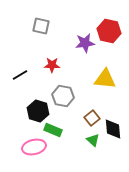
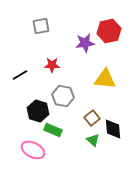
gray square: rotated 24 degrees counterclockwise
red hexagon: rotated 25 degrees counterclockwise
pink ellipse: moved 1 px left, 3 px down; rotated 40 degrees clockwise
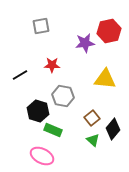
black diamond: rotated 45 degrees clockwise
pink ellipse: moved 9 px right, 6 px down
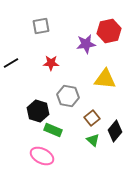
purple star: moved 1 px right, 1 px down
red star: moved 1 px left, 2 px up
black line: moved 9 px left, 12 px up
gray hexagon: moved 5 px right
black diamond: moved 2 px right, 2 px down
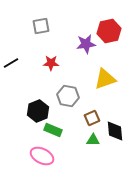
yellow triangle: rotated 25 degrees counterclockwise
black hexagon: rotated 20 degrees clockwise
brown square: rotated 14 degrees clockwise
black diamond: rotated 45 degrees counterclockwise
green triangle: rotated 40 degrees counterclockwise
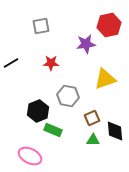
red hexagon: moved 6 px up
pink ellipse: moved 12 px left
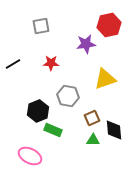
black line: moved 2 px right, 1 px down
black diamond: moved 1 px left, 1 px up
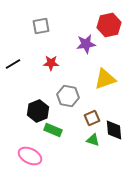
green triangle: rotated 16 degrees clockwise
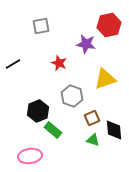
purple star: rotated 18 degrees clockwise
red star: moved 8 px right; rotated 21 degrees clockwise
gray hexagon: moved 4 px right; rotated 10 degrees clockwise
green rectangle: rotated 18 degrees clockwise
pink ellipse: rotated 35 degrees counterclockwise
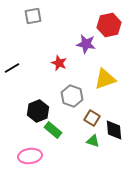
gray square: moved 8 px left, 10 px up
black line: moved 1 px left, 4 px down
brown square: rotated 35 degrees counterclockwise
green triangle: moved 1 px down
